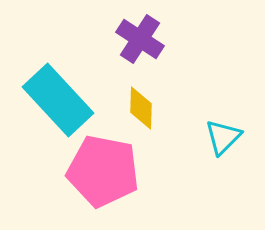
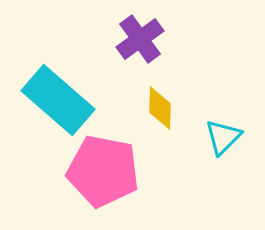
purple cross: rotated 21 degrees clockwise
cyan rectangle: rotated 6 degrees counterclockwise
yellow diamond: moved 19 px right
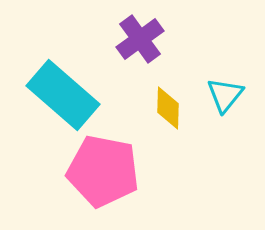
cyan rectangle: moved 5 px right, 5 px up
yellow diamond: moved 8 px right
cyan triangle: moved 2 px right, 42 px up; rotated 6 degrees counterclockwise
